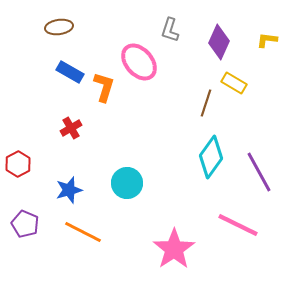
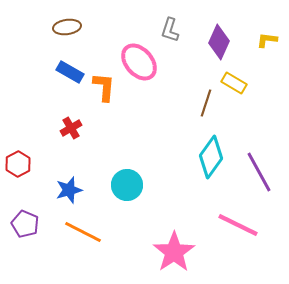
brown ellipse: moved 8 px right
orange L-shape: rotated 12 degrees counterclockwise
cyan circle: moved 2 px down
pink star: moved 3 px down
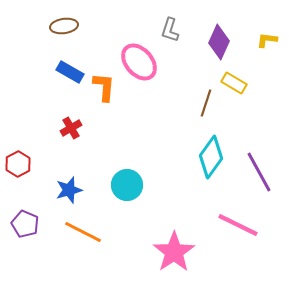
brown ellipse: moved 3 px left, 1 px up
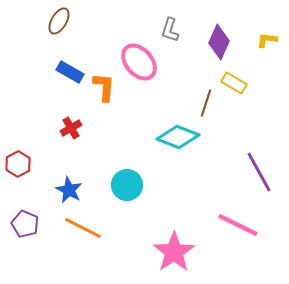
brown ellipse: moved 5 px left, 5 px up; rotated 52 degrees counterclockwise
cyan diamond: moved 33 px left, 20 px up; rotated 75 degrees clockwise
blue star: rotated 28 degrees counterclockwise
orange line: moved 4 px up
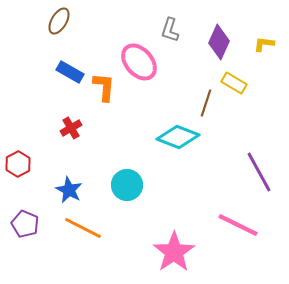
yellow L-shape: moved 3 px left, 4 px down
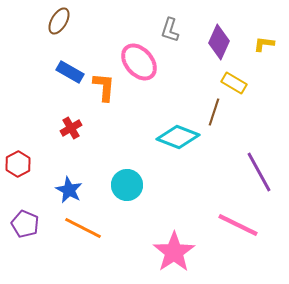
brown line: moved 8 px right, 9 px down
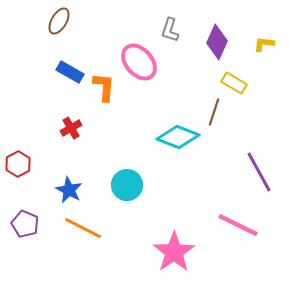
purple diamond: moved 2 px left
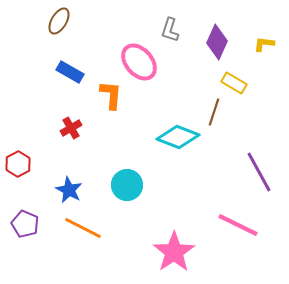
orange L-shape: moved 7 px right, 8 px down
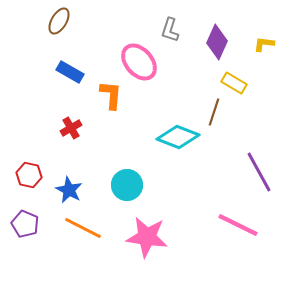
red hexagon: moved 11 px right, 11 px down; rotated 20 degrees counterclockwise
pink star: moved 27 px left, 15 px up; rotated 30 degrees counterclockwise
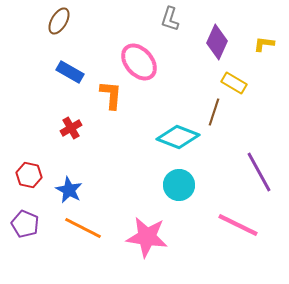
gray L-shape: moved 11 px up
cyan circle: moved 52 px right
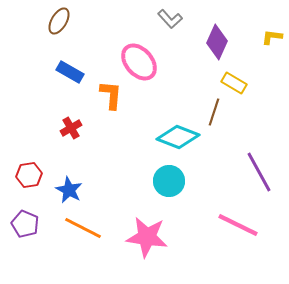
gray L-shape: rotated 60 degrees counterclockwise
yellow L-shape: moved 8 px right, 7 px up
red hexagon: rotated 20 degrees counterclockwise
cyan circle: moved 10 px left, 4 px up
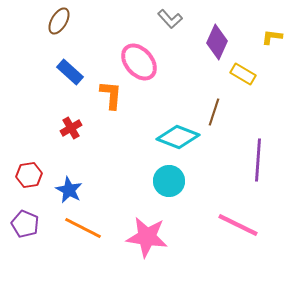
blue rectangle: rotated 12 degrees clockwise
yellow rectangle: moved 9 px right, 9 px up
purple line: moved 1 px left, 12 px up; rotated 33 degrees clockwise
